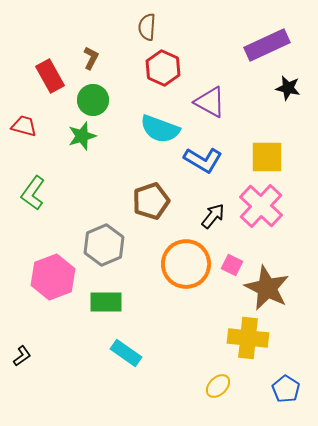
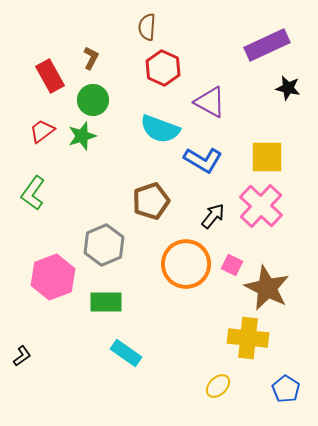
red trapezoid: moved 18 px right, 5 px down; rotated 52 degrees counterclockwise
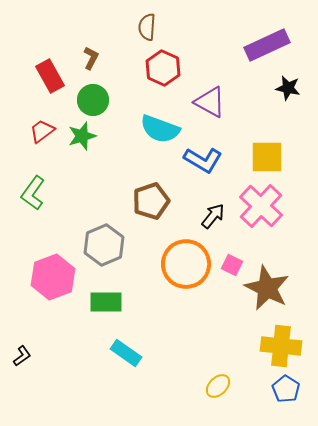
yellow cross: moved 33 px right, 8 px down
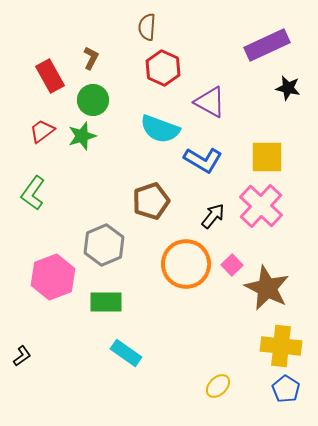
pink square: rotated 20 degrees clockwise
